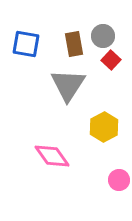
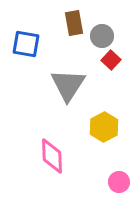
gray circle: moved 1 px left
brown rectangle: moved 21 px up
pink diamond: rotated 33 degrees clockwise
pink circle: moved 2 px down
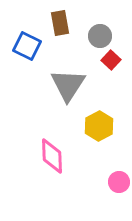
brown rectangle: moved 14 px left
gray circle: moved 2 px left
blue square: moved 1 px right, 2 px down; rotated 16 degrees clockwise
yellow hexagon: moved 5 px left, 1 px up
